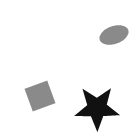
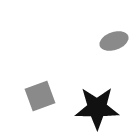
gray ellipse: moved 6 px down
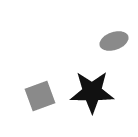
black star: moved 5 px left, 16 px up
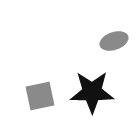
gray square: rotated 8 degrees clockwise
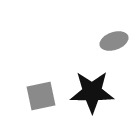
gray square: moved 1 px right
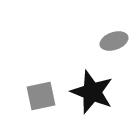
black star: rotated 21 degrees clockwise
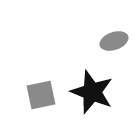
gray square: moved 1 px up
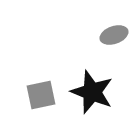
gray ellipse: moved 6 px up
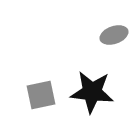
black star: rotated 15 degrees counterclockwise
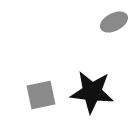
gray ellipse: moved 13 px up; rotated 8 degrees counterclockwise
